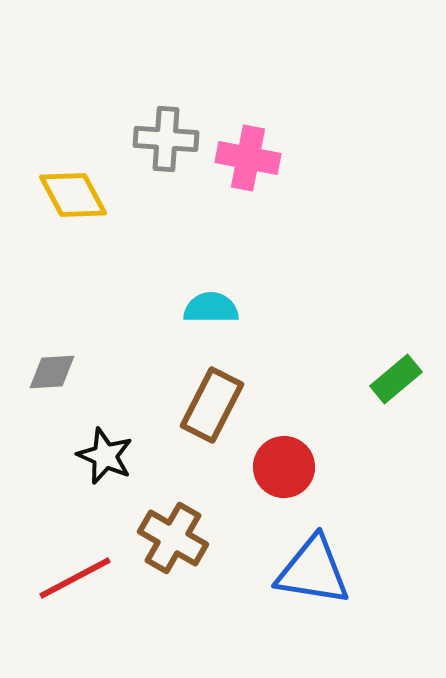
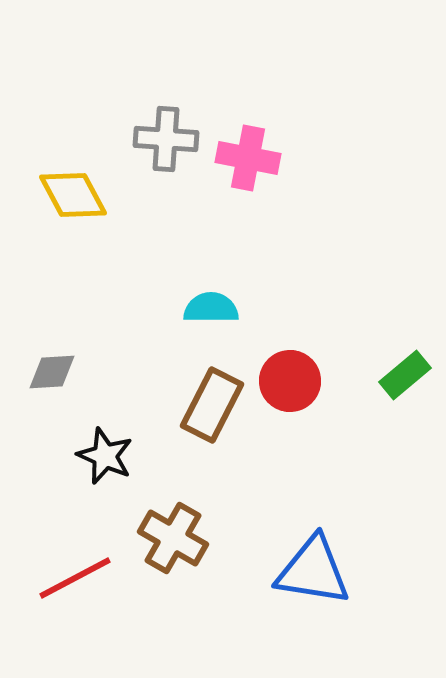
green rectangle: moved 9 px right, 4 px up
red circle: moved 6 px right, 86 px up
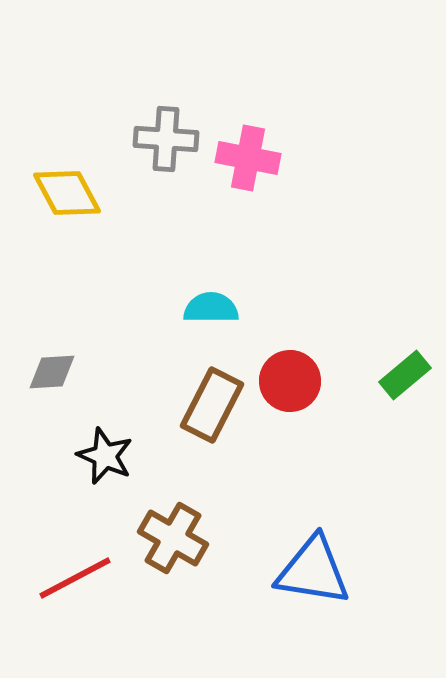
yellow diamond: moved 6 px left, 2 px up
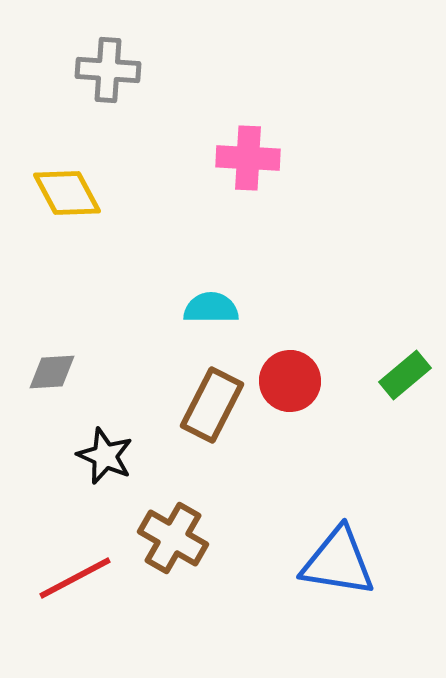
gray cross: moved 58 px left, 69 px up
pink cross: rotated 8 degrees counterclockwise
blue triangle: moved 25 px right, 9 px up
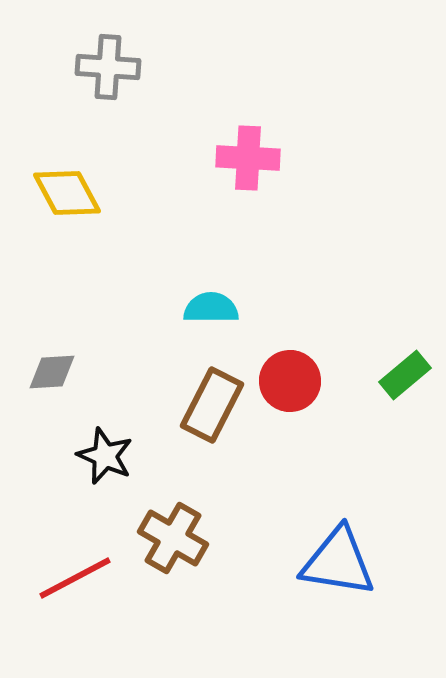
gray cross: moved 3 px up
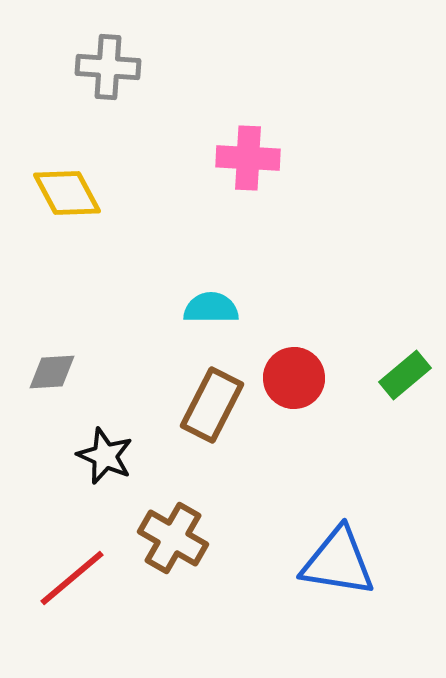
red circle: moved 4 px right, 3 px up
red line: moved 3 px left; rotated 12 degrees counterclockwise
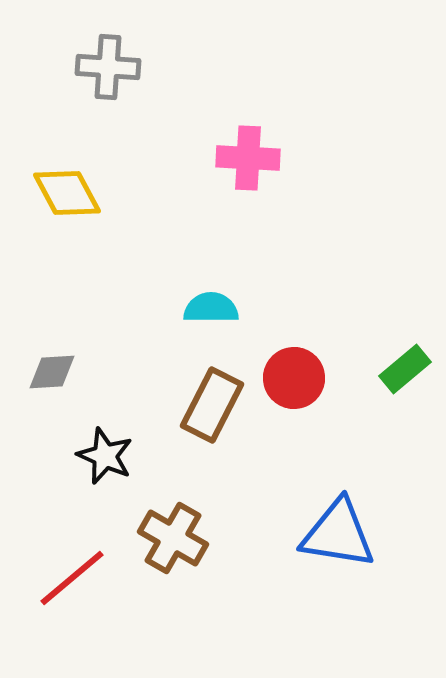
green rectangle: moved 6 px up
blue triangle: moved 28 px up
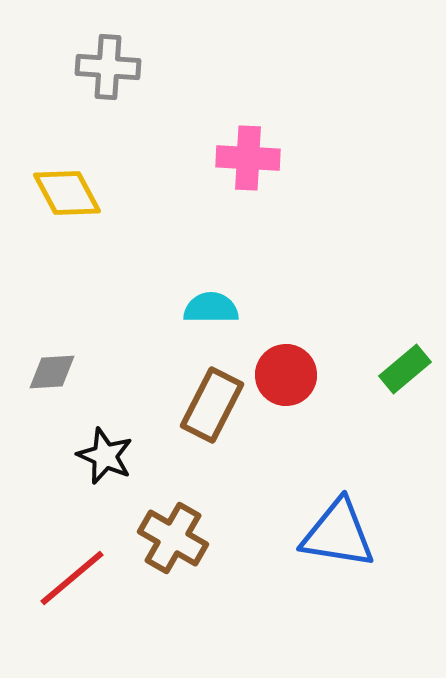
red circle: moved 8 px left, 3 px up
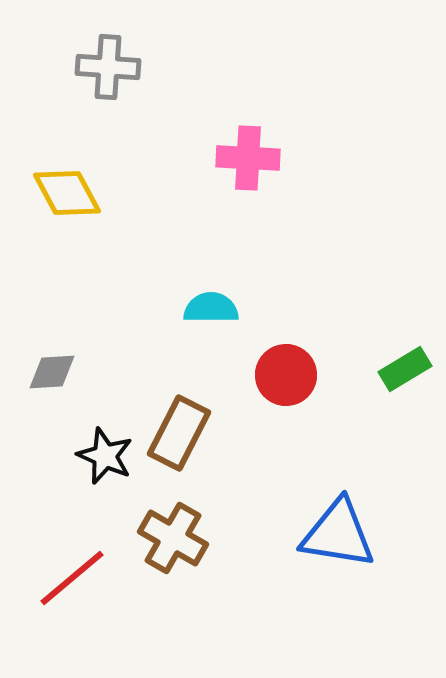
green rectangle: rotated 9 degrees clockwise
brown rectangle: moved 33 px left, 28 px down
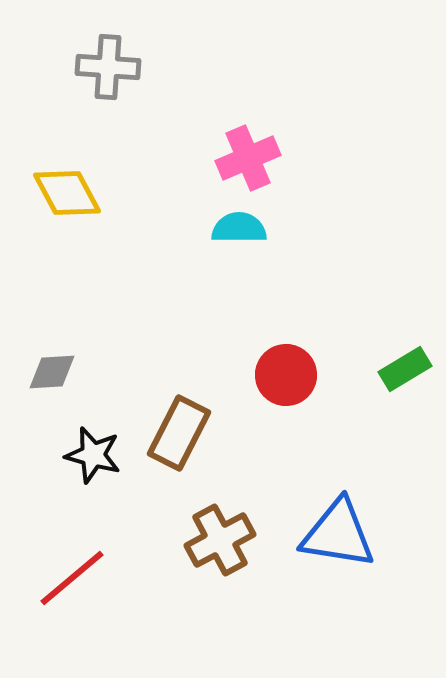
pink cross: rotated 26 degrees counterclockwise
cyan semicircle: moved 28 px right, 80 px up
black star: moved 12 px left, 1 px up; rotated 8 degrees counterclockwise
brown cross: moved 47 px right, 2 px down; rotated 32 degrees clockwise
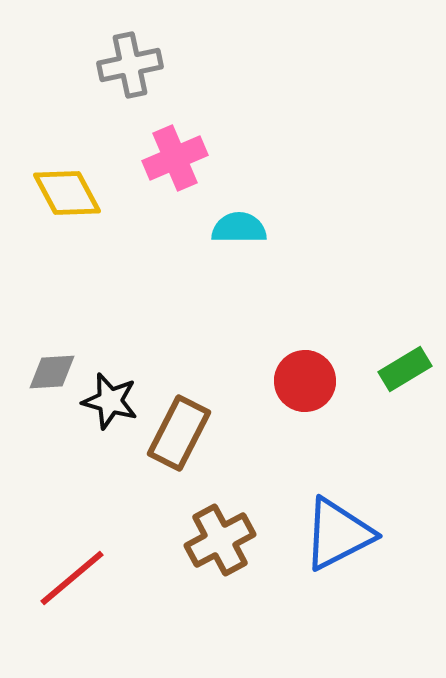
gray cross: moved 22 px right, 2 px up; rotated 16 degrees counterclockwise
pink cross: moved 73 px left
red circle: moved 19 px right, 6 px down
black star: moved 17 px right, 54 px up
blue triangle: rotated 36 degrees counterclockwise
